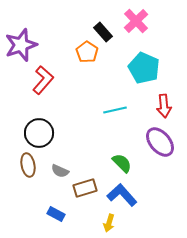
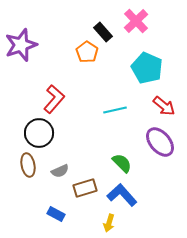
cyan pentagon: moved 3 px right
red L-shape: moved 11 px right, 19 px down
red arrow: rotated 45 degrees counterclockwise
gray semicircle: rotated 48 degrees counterclockwise
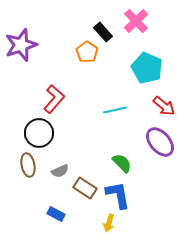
brown rectangle: rotated 50 degrees clockwise
blue L-shape: moved 4 px left; rotated 32 degrees clockwise
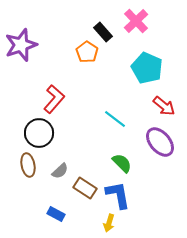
cyan line: moved 9 px down; rotated 50 degrees clockwise
gray semicircle: rotated 18 degrees counterclockwise
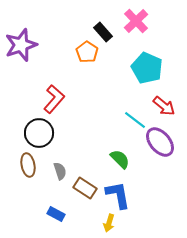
cyan line: moved 20 px right, 1 px down
green semicircle: moved 2 px left, 4 px up
gray semicircle: rotated 66 degrees counterclockwise
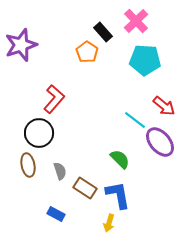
cyan pentagon: moved 2 px left, 8 px up; rotated 20 degrees counterclockwise
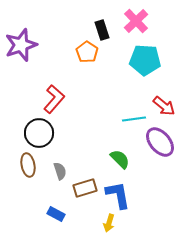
black rectangle: moved 1 px left, 2 px up; rotated 24 degrees clockwise
cyan line: moved 1 px left, 1 px up; rotated 45 degrees counterclockwise
brown rectangle: rotated 50 degrees counterclockwise
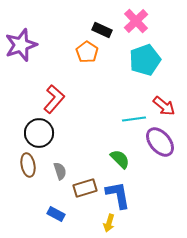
black rectangle: rotated 48 degrees counterclockwise
cyan pentagon: rotated 24 degrees counterclockwise
